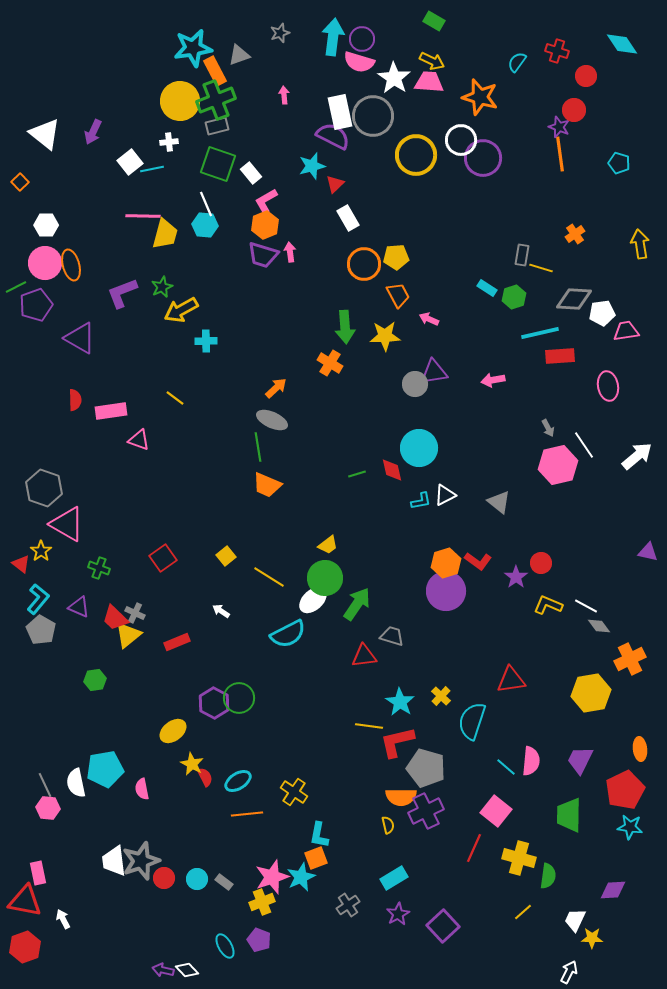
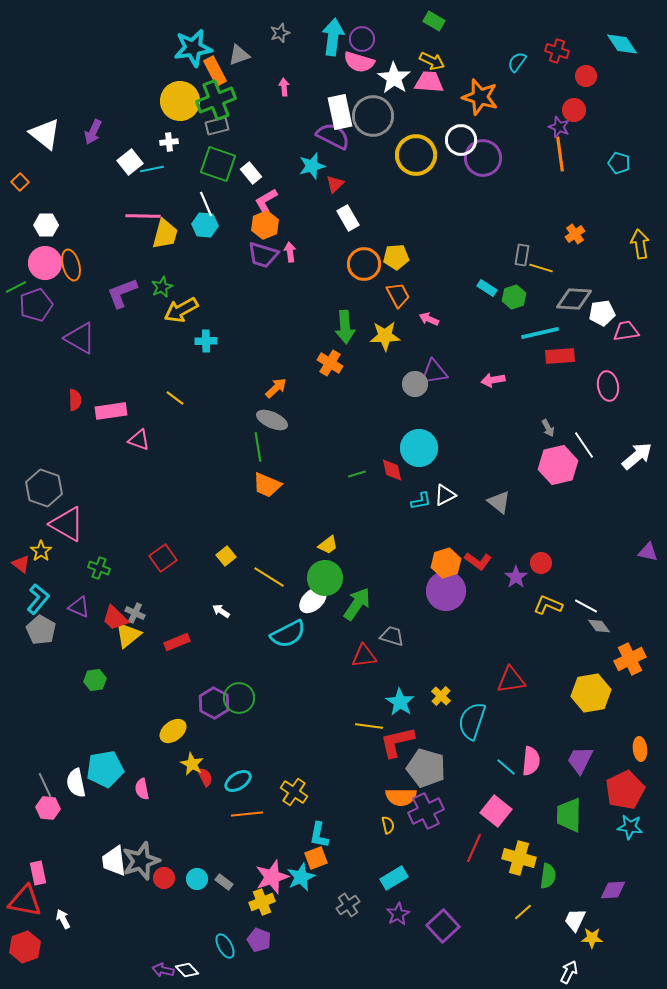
pink arrow at (284, 95): moved 8 px up
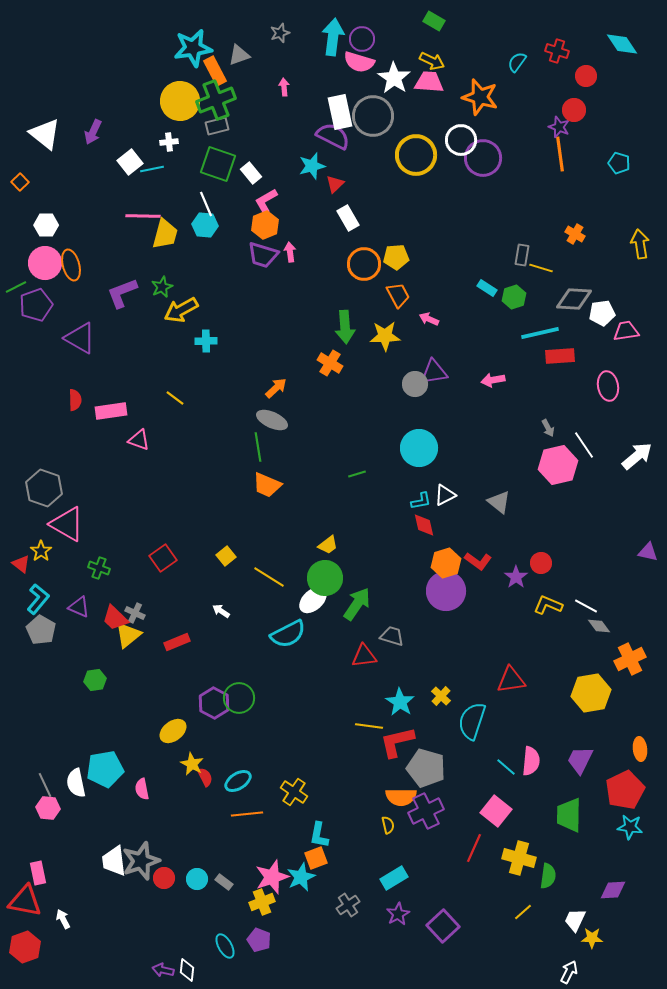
orange cross at (575, 234): rotated 24 degrees counterclockwise
red diamond at (392, 470): moved 32 px right, 55 px down
white diamond at (187, 970): rotated 50 degrees clockwise
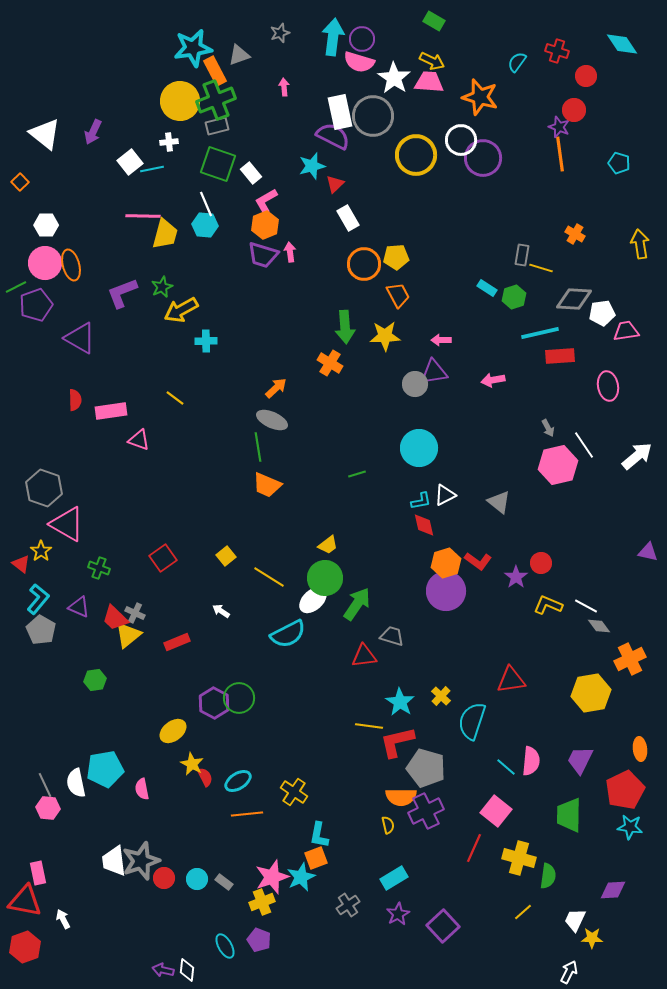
pink arrow at (429, 319): moved 12 px right, 21 px down; rotated 24 degrees counterclockwise
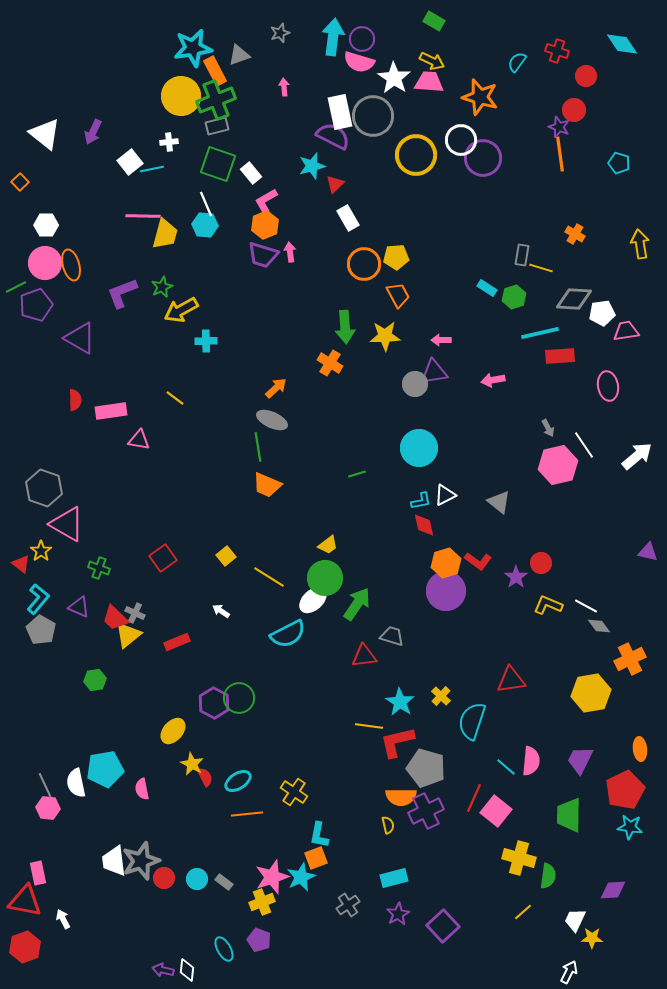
yellow circle at (180, 101): moved 1 px right, 5 px up
pink triangle at (139, 440): rotated 10 degrees counterclockwise
yellow ellipse at (173, 731): rotated 12 degrees counterclockwise
red line at (474, 848): moved 50 px up
cyan rectangle at (394, 878): rotated 16 degrees clockwise
cyan ellipse at (225, 946): moved 1 px left, 3 px down
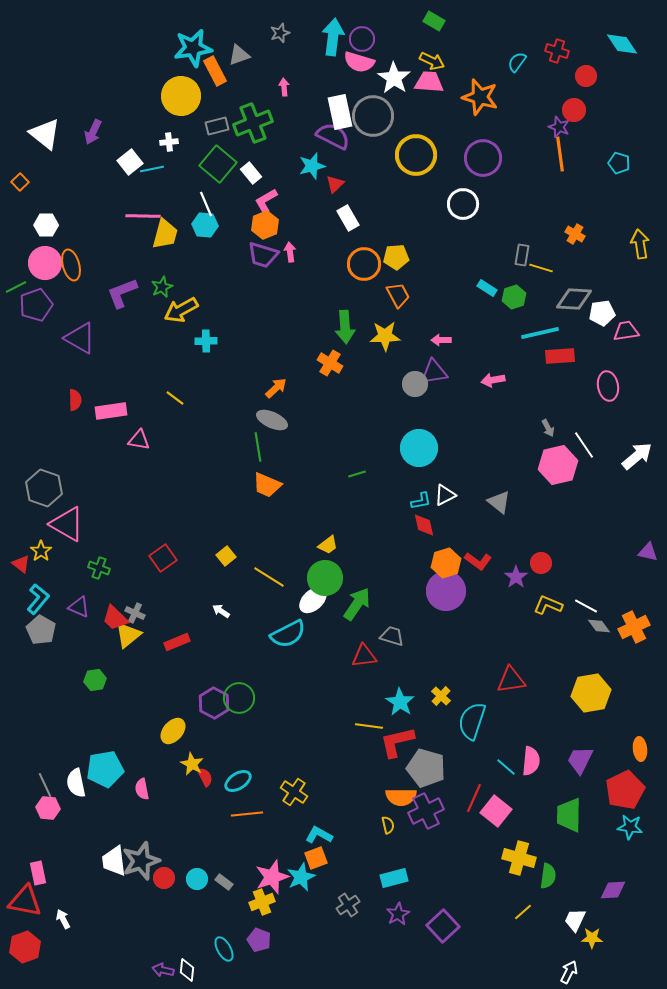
green cross at (216, 100): moved 37 px right, 23 px down
white circle at (461, 140): moved 2 px right, 64 px down
green square at (218, 164): rotated 21 degrees clockwise
orange cross at (630, 659): moved 4 px right, 32 px up
cyan L-shape at (319, 835): rotated 108 degrees clockwise
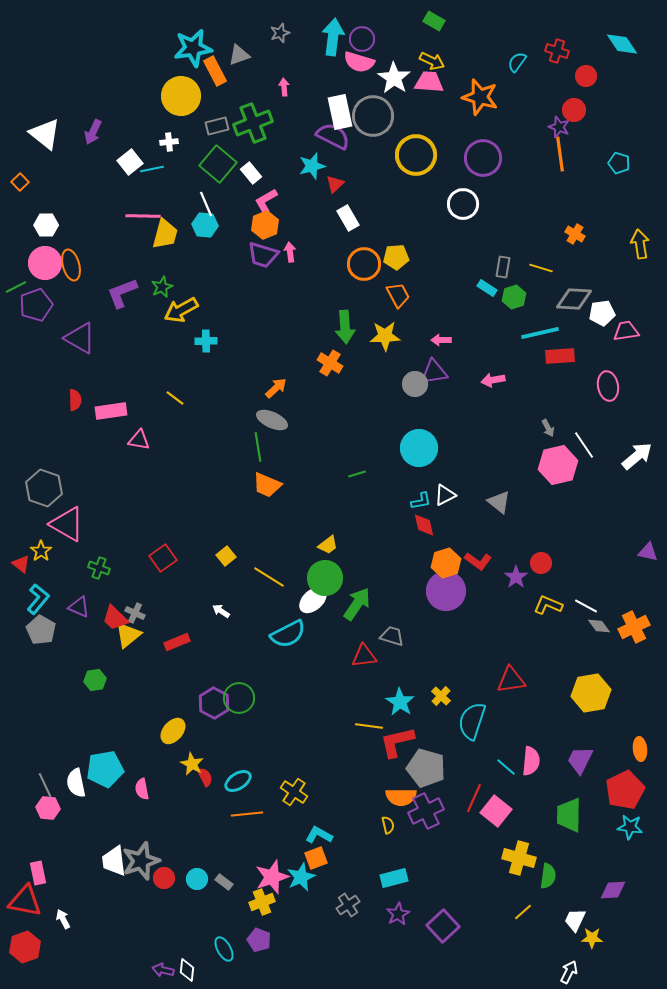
gray rectangle at (522, 255): moved 19 px left, 12 px down
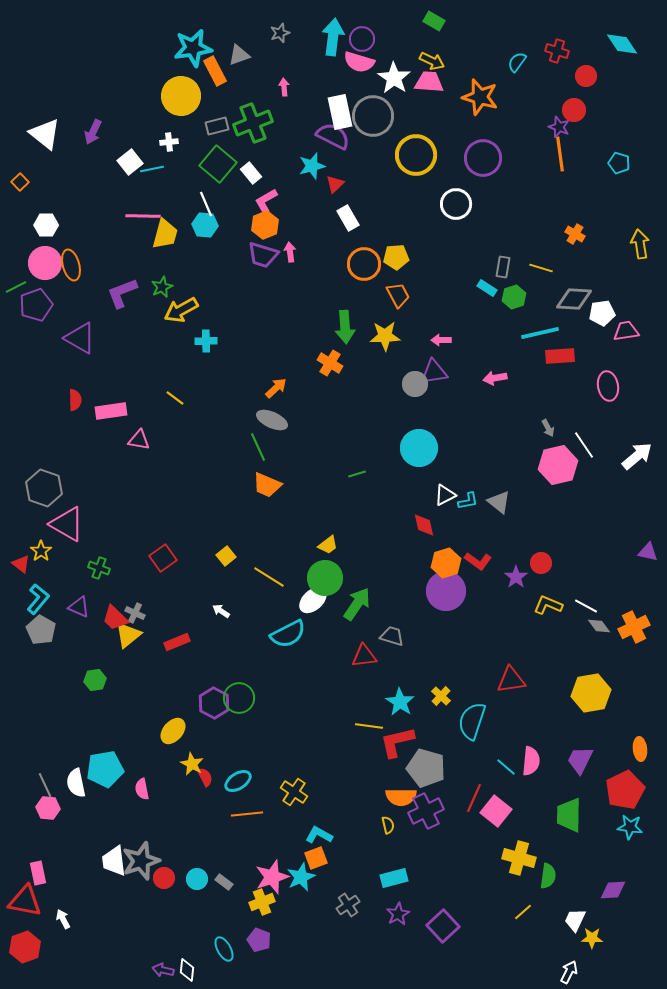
white circle at (463, 204): moved 7 px left
pink arrow at (493, 380): moved 2 px right, 2 px up
green line at (258, 447): rotated 16 degrees counterclockwise
cyan L-shape at (421, 501): moved 47 px right
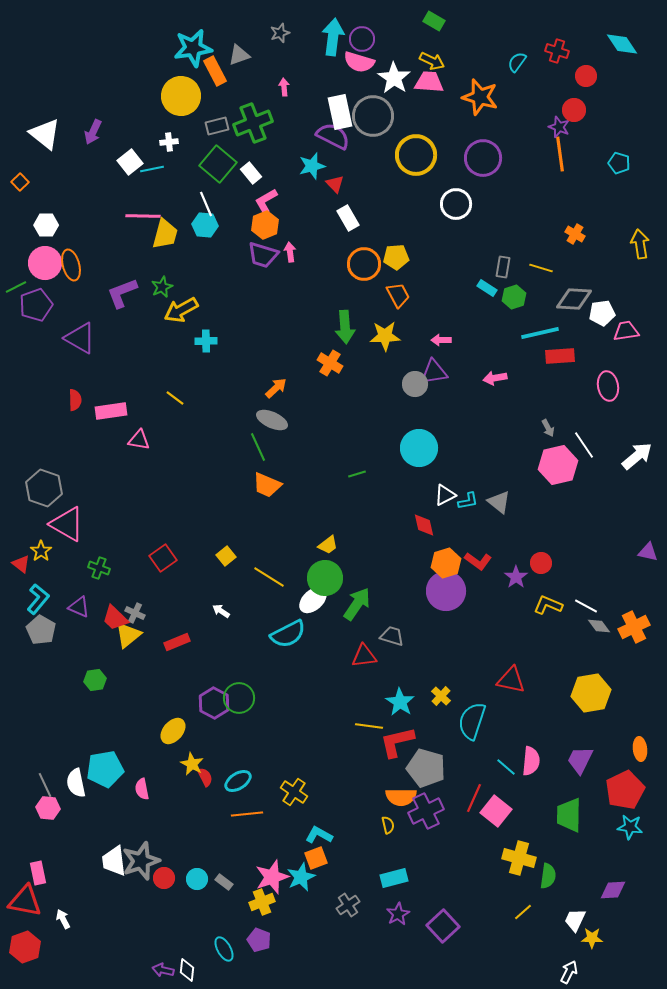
red triangle at (335, 184): rotated 30 degrees counterclockwise
red triangle at (511, 680): rotated 20 degrees clockwise
